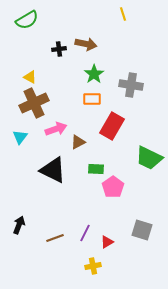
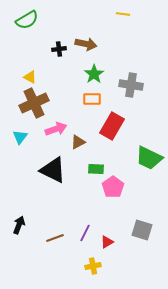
yellow line: rotated 64 degrees counterclockwise
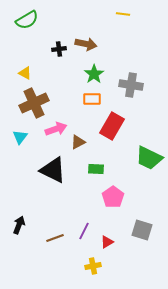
yellow triangle: moved 5 px left, 4 px up
pink pentagon: moved 10 px down
purple line: moved 1 px left, 2 px up
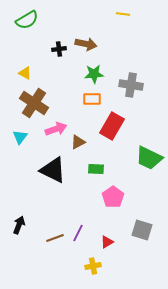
green star: rotated 30 degrees clockwise
brown cross: rotated 32 degrees counterclockwise
purple line: moved 6 px left, 2 px down
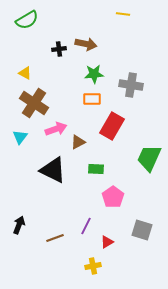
green trapezoid: rotated 88 degrees clockwise
purple line: moved 8 px right, 7 px up
